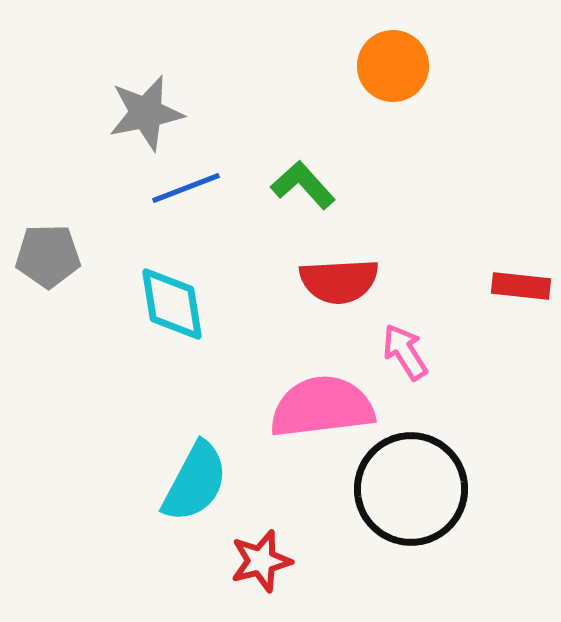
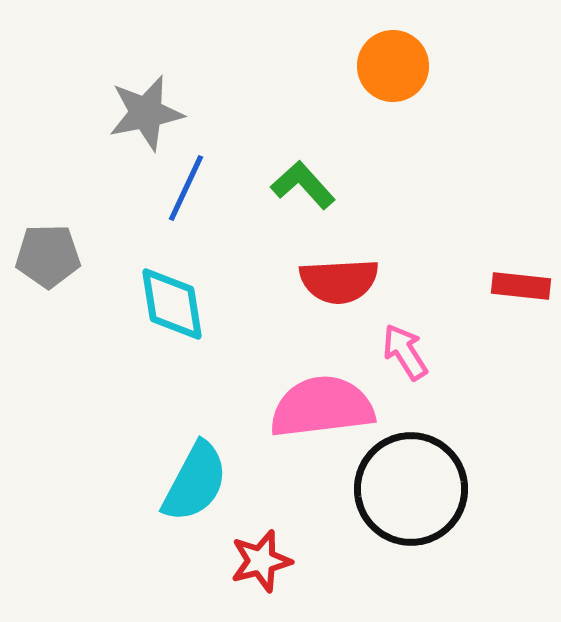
blue line: rotated 44 degrees counterclockwise
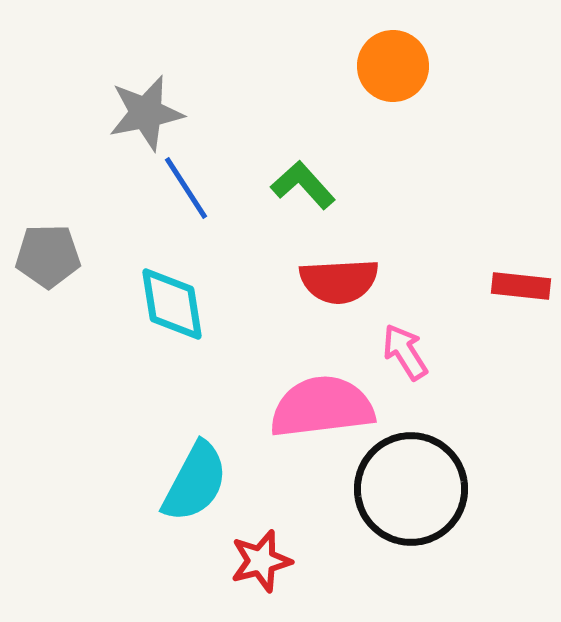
blue line: rotated 58 degrees counterclockwise
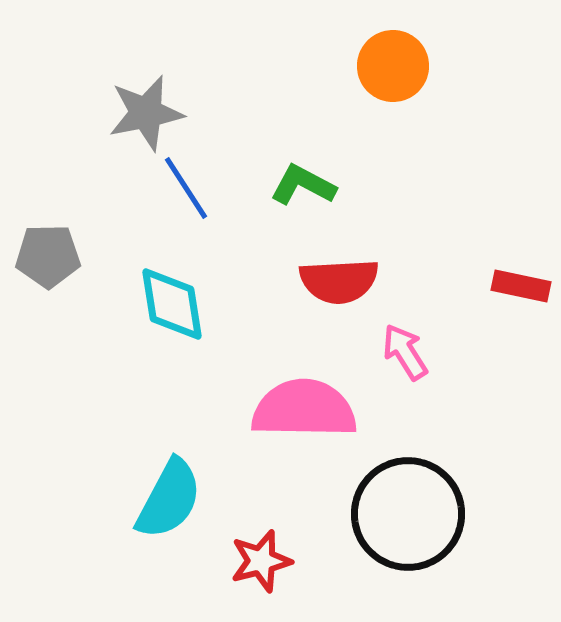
green L-shape: rotated 20 degrees counterclockwise
red rectangle: rotated 6 degrees clockwise
pink semicircle: moved 18 px left, 2 px down; rotated 8 degrees clockwise
cyan semicircle: moved 26 px left, 17 px down
black circle: moved 3 px left, 25 px down
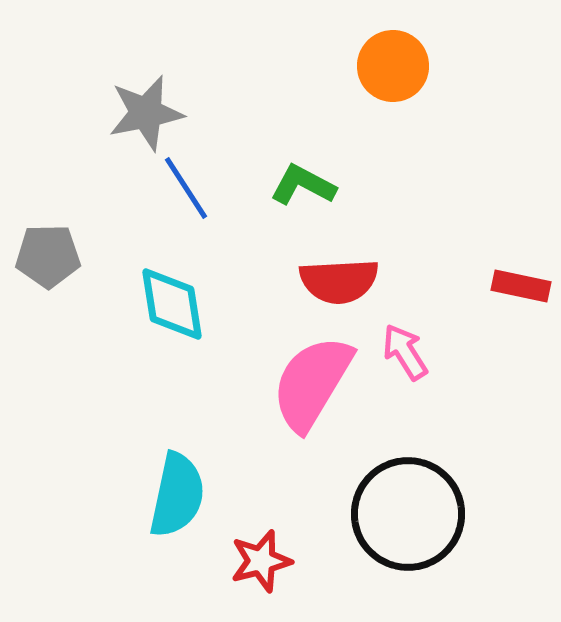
pink semicircle: moved 8 px right, 26 px up; rotated 60 degrees counterclockwise
cyan semicircle: moved 8 px right, 4 px up; rotated 16 degrees counterclockwise
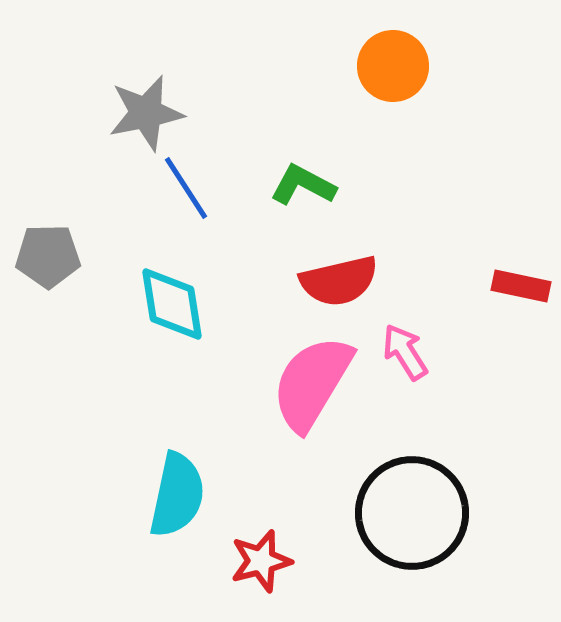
red semicircle: rotated 10 degrees counterclockwise
black circle: moved 4 px right, 1 px up
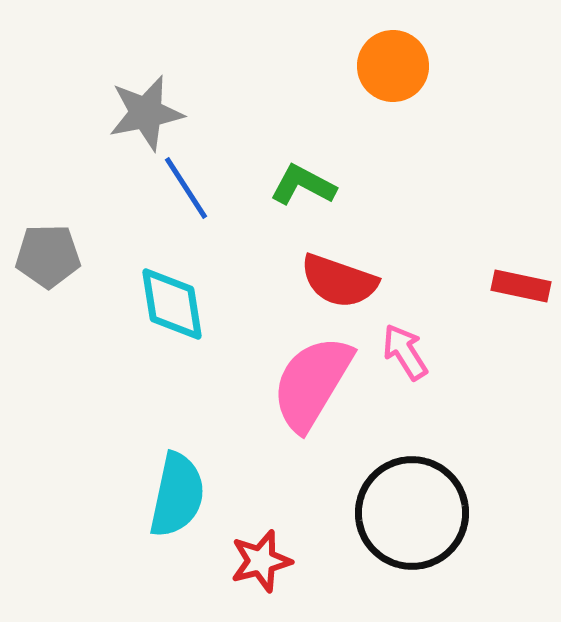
red semicircle: rotated 32 degrees clockwise
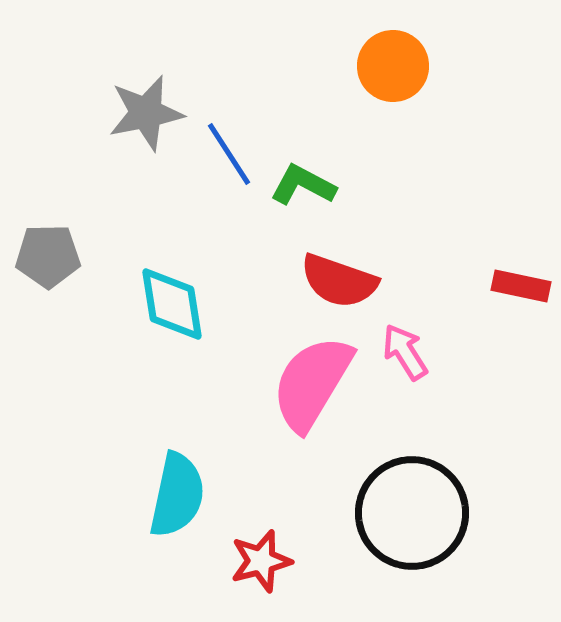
blue line: moved 43 px right, 34 px up
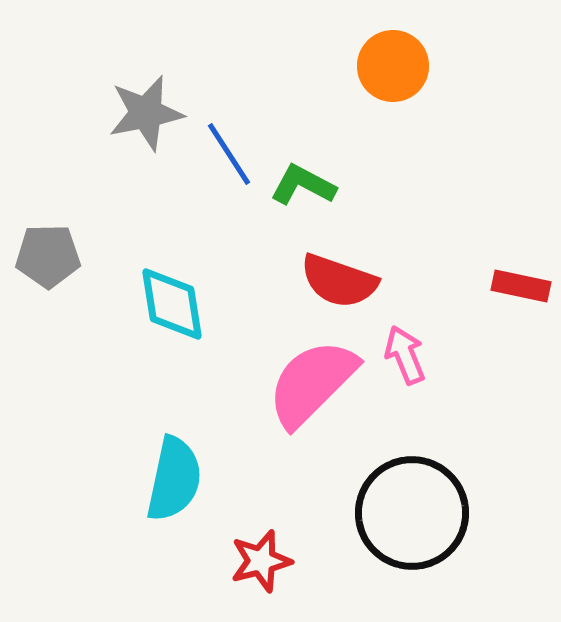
pink arrow: moved 3 px down; rotated 10 degrees clockwise
pink semicircle: rotated 14 degrees clockwise
cyan semicircle: moved 3 px left, 16 px up
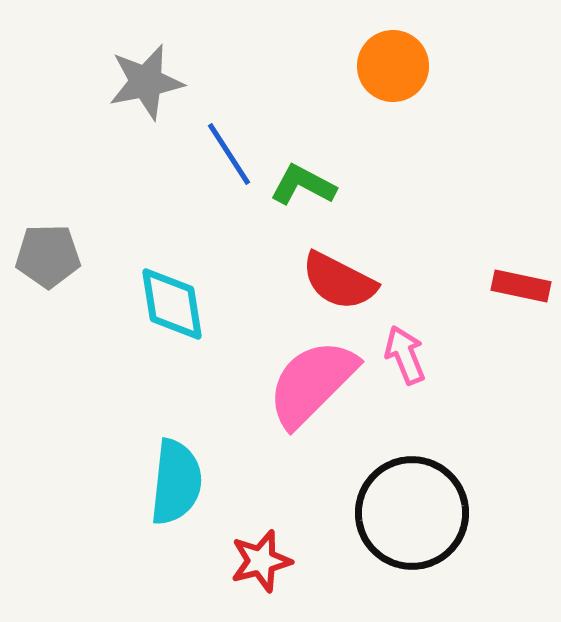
gray star: moved 31 px up
red semicircle: rotated 8 degrees clockwise
cyan semicircle: moved 2 px right, 3 px down; rotated 6 degrees counterclockwise
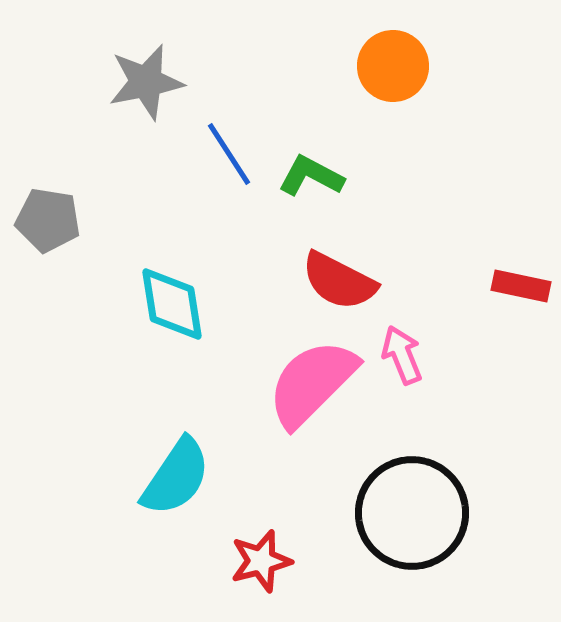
green L-shape: moved 8 px right, 9 px up
gray pentagon: moved 36 px up; rotated 10 degrees clockwise
pink arrow: moved 3 px left
cyan semicircle: moved 5 px up; rotated 28 degrees clockwise
